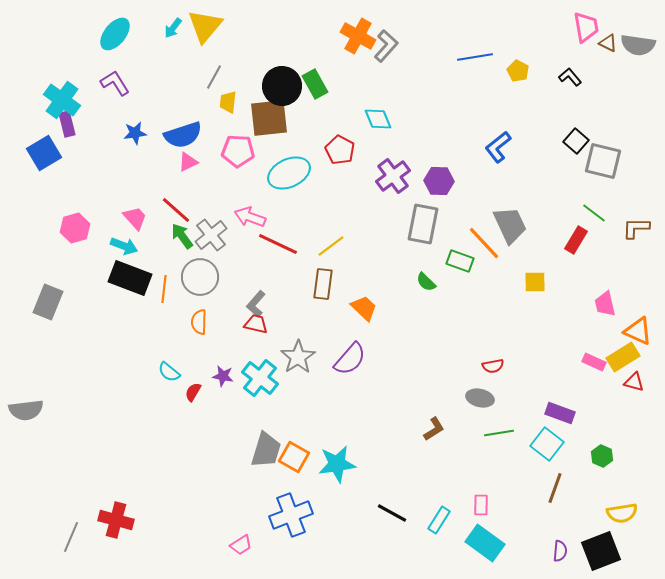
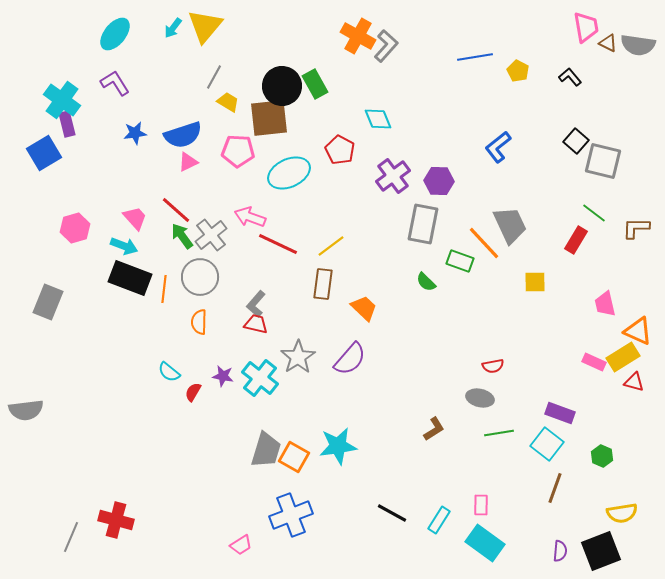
yellow trapezoid at (228, 102): rotated 115 degrees clockwise
cyan star at (337, 464): moved 1 px right, 18 px up
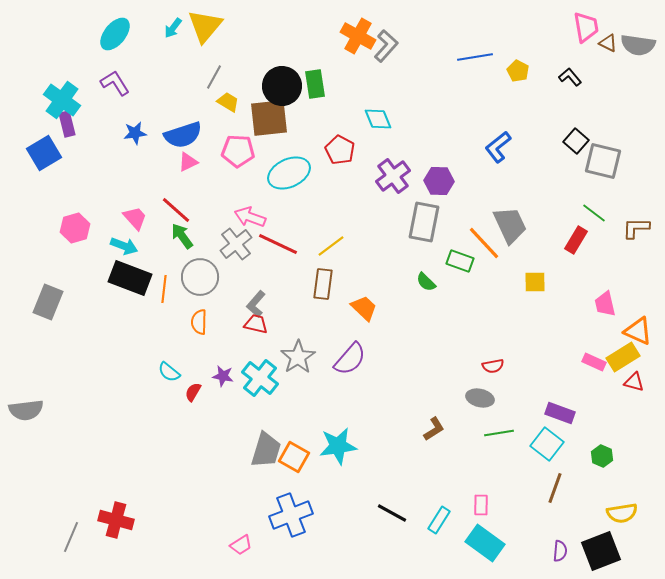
green rectangle at (315, 84): rotated 20 degrees clockwise
gray rectangle at (423, 224): moved 1 px right, 2 px up
gray cross at (211, 235): moved 25 px right, 9 px down
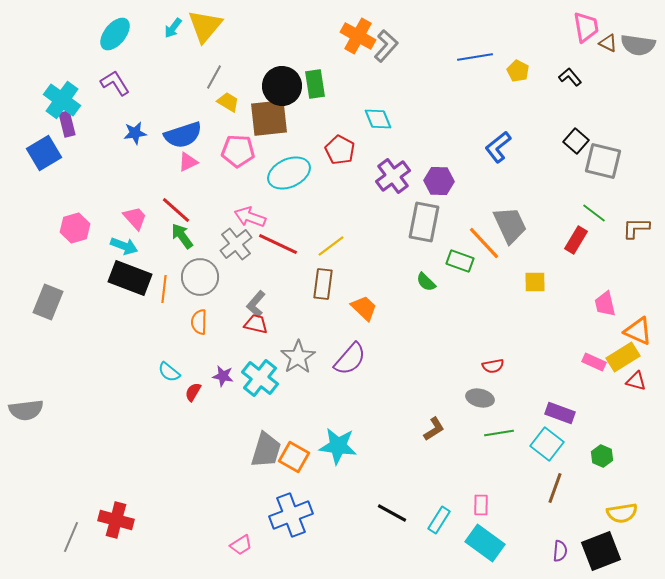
red triangle at (634, 382): moved 2 px right, 1 px up
cyan star at (338, 446): rotated 15 degrees clockwise
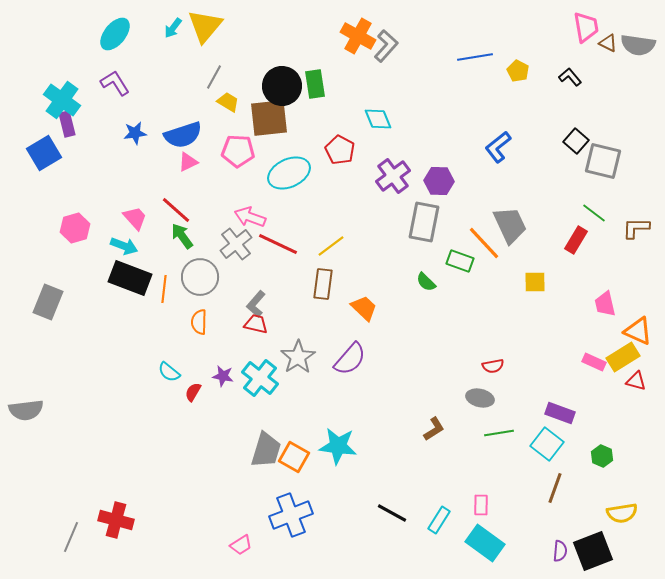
black square at (601, 551): moved 8 px left
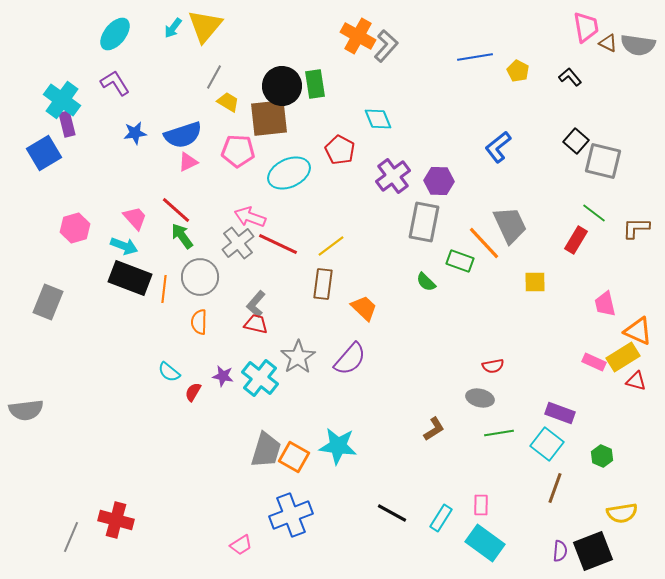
gray cross at (236, 244): moved 2 px right, 1 px up
cyan rectangle at (439, 520): moved 2 px right, 2 px up
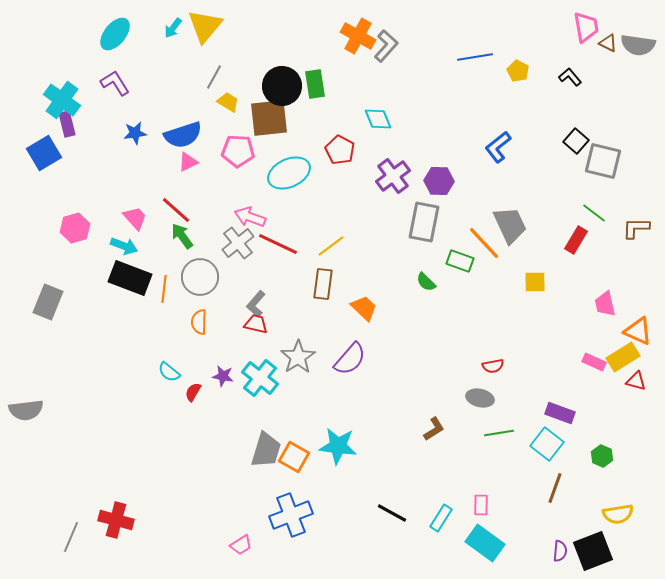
yellow semicircle at (622, 513): moved 4 px left, 1 px down
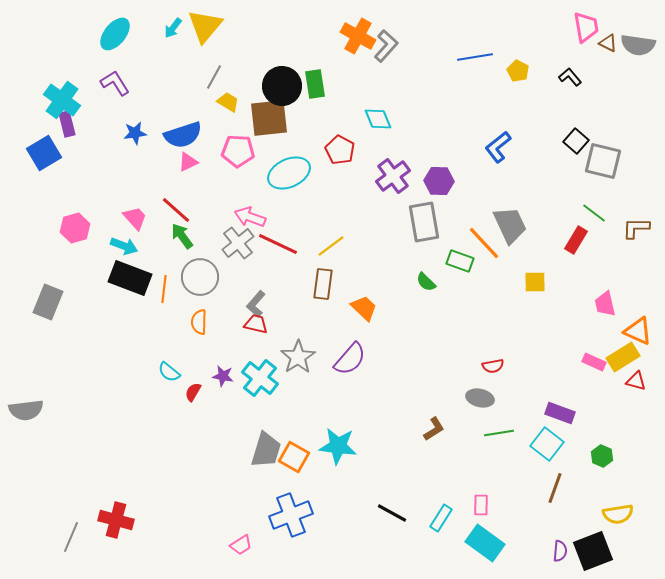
gray rectangle at (424, 222): rotated 21 degrees counterclockwise
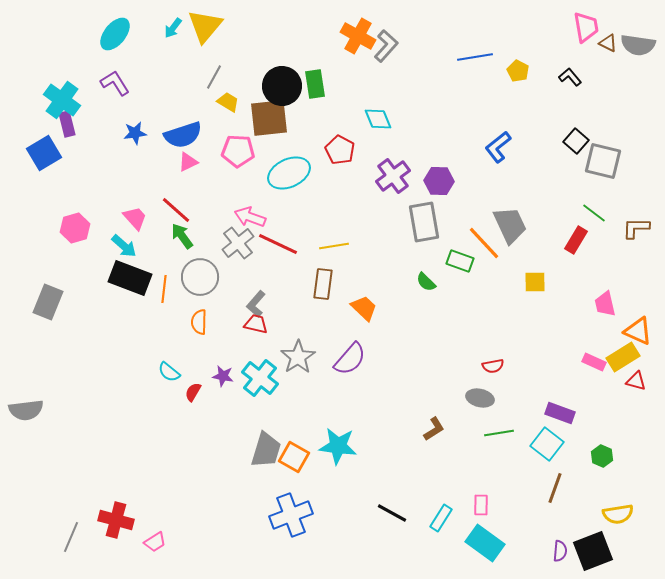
cyan arrow at (124, 246): rotated 20 degrees clockwise
yellow line at (331, 246): moved 3 px right; rotated 28 degrees clockwise
pink trapezoid at (241, 545): moved 86 px left, 3 px up
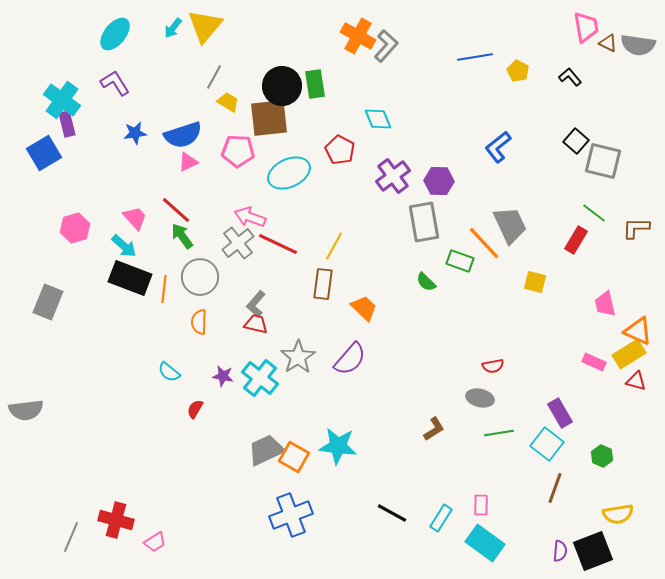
yellow line at (334, 246): rotated 52 degrees counterclockwise
yellow square at (535, 282): rotated 15 degrees clockwise
yellow rectangle at (623, 357): moved 6 px right, 3 px up
red semicircle at (193, 392): moved 2 px right, 17 px down
purple rectangle at (560, 413): rotated 40 degrees clockwise
gray trapezoid at (266, 450): rotated 132 degrees counterclockwise
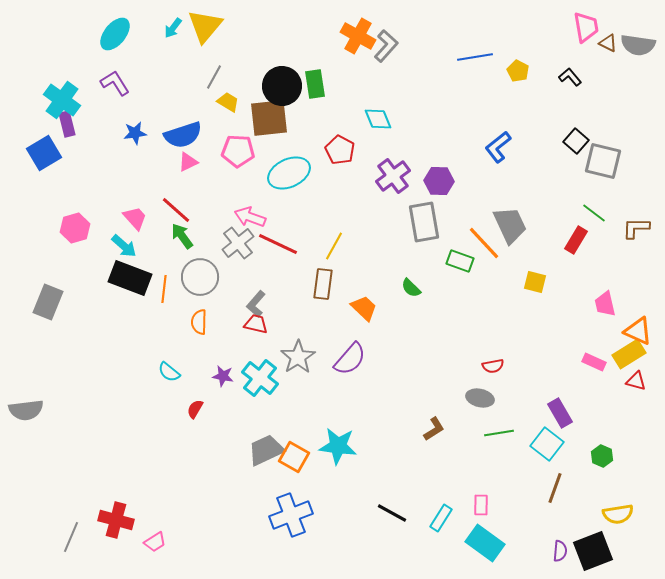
green semicircle at (426, 282): moved 15 px left, 6 px down
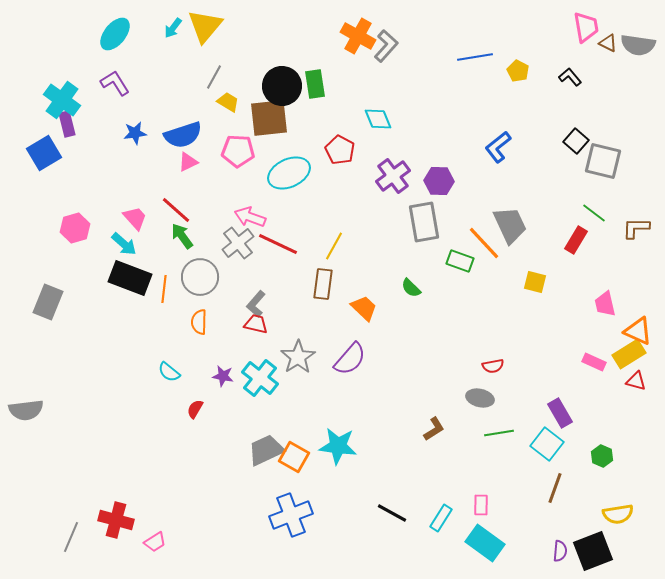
cyan arrow at (124, 246): moved 2 px up
